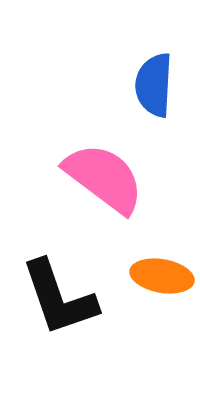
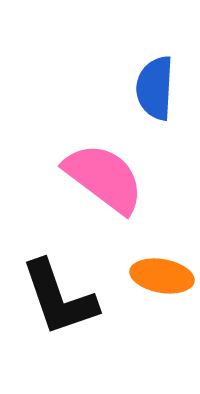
blue semicircle: moved 1 px right, 3 px down
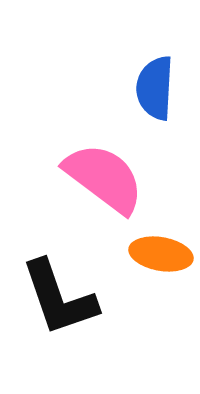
orange ellipse: moved 1 px left, 22 px up
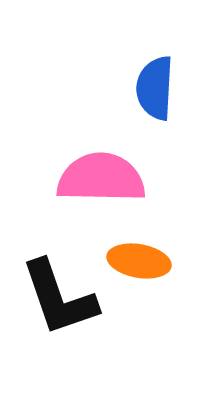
pink semicircle: moved 3 px left; rotated 36 degrees counterclockwise
orange ellipse: moved 22 px left, 7 px down
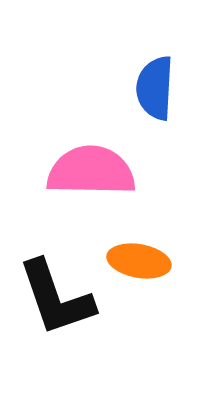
pink semicircle: moved 10 px left, 7 px up
black L-shape: moved 3 px left
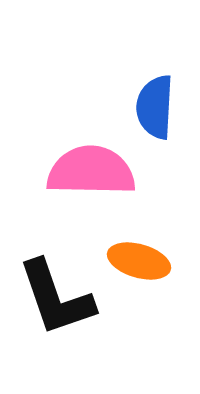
blue semicircle: moved 19 px down
orange ellipse: rotated 6 degrees clockwise
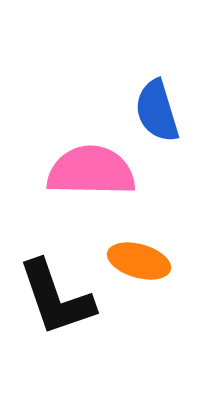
blue semicircle: moved 2 px right, 4 px down; rotated 20 degrees counterclockwise
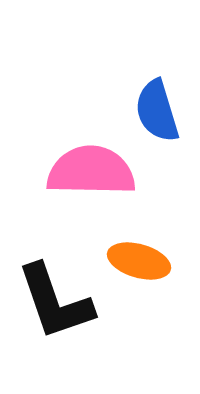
black L-shape: moved 1 px left, 4 px down
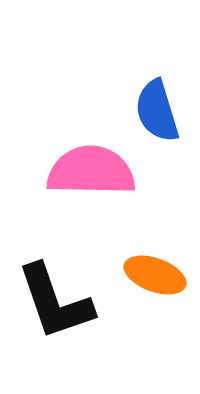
orange ellipse: moved 16 px right, 14 px down; rotated 4 degrees clockwise
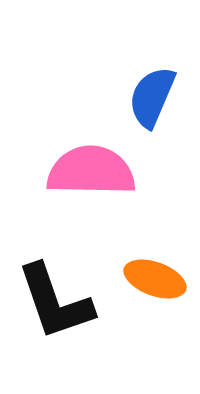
blue semicircle: moved 5 px left, 14 px up; rotated 40 degrees clockwise
orange ellipse: moved 4 px down
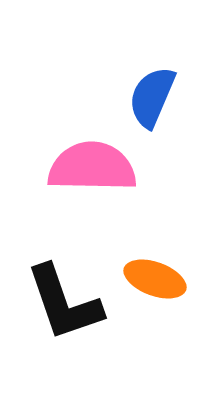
pink semicircle: moved 1 px right, 4 px up
black L-shape: moved 9 px right, 1 px down
